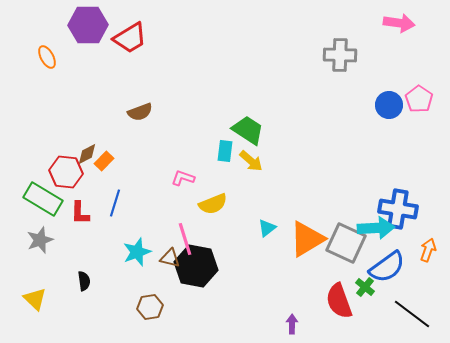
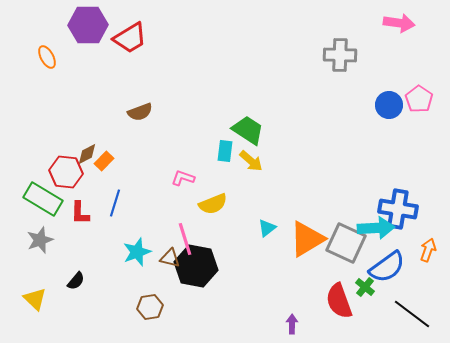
black semicircle: moved 8 px left; rotated 48 degrees clockwise
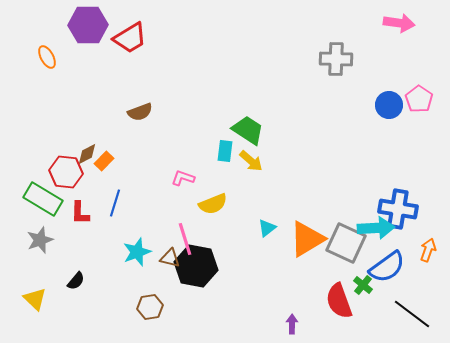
gray cross: moved 4 px left, 4 px down
green cross: moved 2 px left, 2 px up
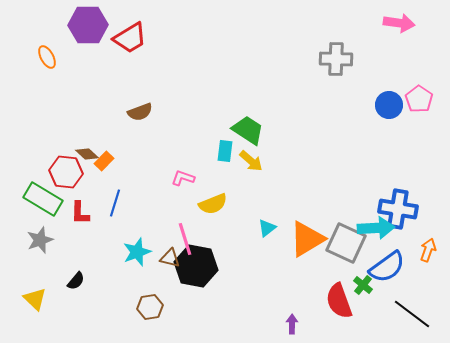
brown diamond: rotated 70 degrees clockwise
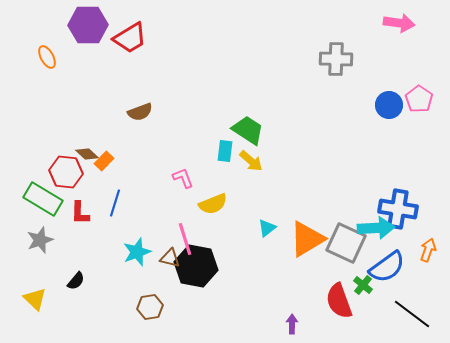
pink L-shape: rotated 50 degrees clockwise
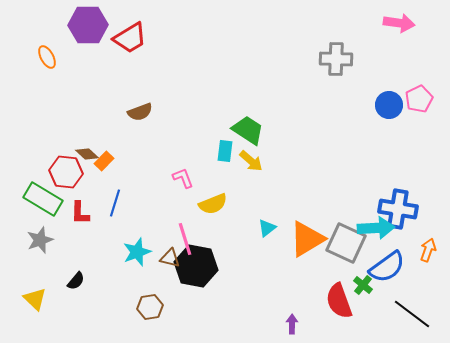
pink pentagon: rotated 12 degrees clockwise
